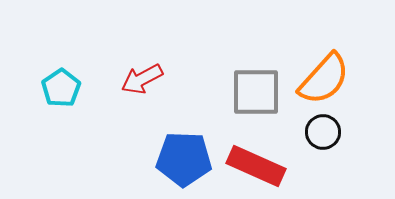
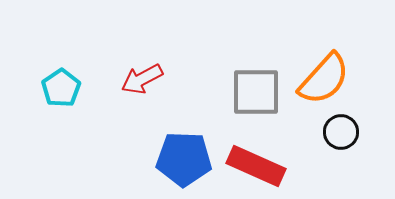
black circle: moved 18 px right
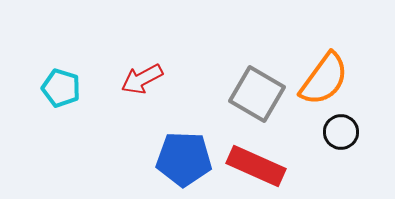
orange semicircle: rotated 6 degrees counterclockwise
cyan pentagon: rotated 21 degrees counterclockwise
gray square: moved 1 px right, 2 px down; rotated 30 degrees clockwise
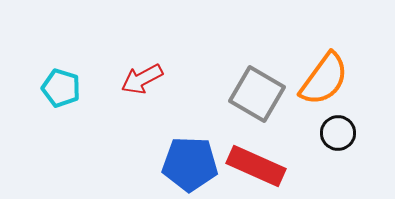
black circle: moved 3 px left, 1 px down
blue pentagon: moved 6 px right, 5 px down
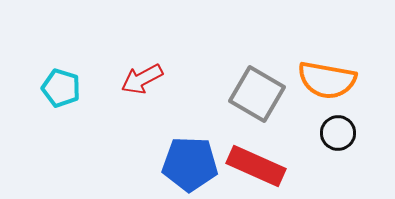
orange semicircle: moved 3 px right, 1 px down; rotated 64 degrees clockwise
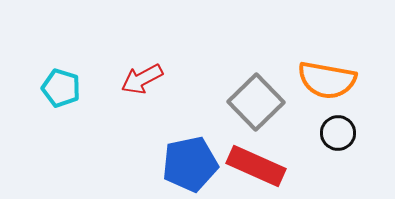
gray square: moved 1 px left, 8 px down; rotated 16 degrees clockwise
blue pentagon: rotated 14 degrees counterclockwise
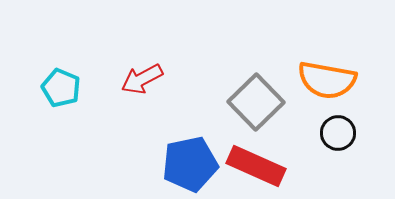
cyan pentagon: rotated 6 degrees clockwise
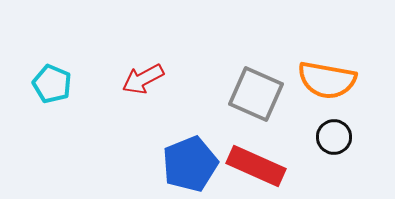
red arrow: moved 1 px right
cyan pentagon: moved 9 px left, 4 px up
gray square: moved 8 px up; rotated 22 degrees counterclockwise
black circle: moved 4 px left, 4 px down
blue pentagon: rotated 10 degrees counterclockwise
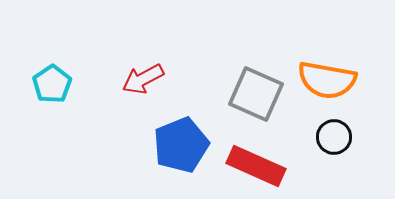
cyan pentagon: rotated 15 degrees clockwise
blue pentagon: moved 9 px left, 19 px up
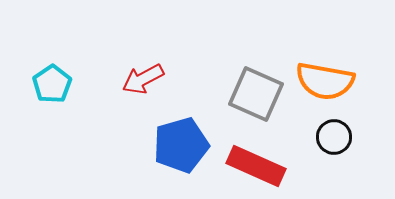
orange semicircle: moved 2 px left, 1 px down
blue pentagon: rotated 6 degrees clockwise
